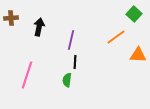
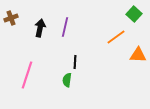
brown cross: rotated 16 degrees counterclockwise
black arrow: moved 1 px right, 1 px down
purple line: moved 6 px left, 13 px up
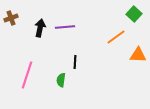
purple line: rotated 72 degrees clockwise
green semicircle: moved 6 px left
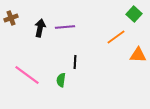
pink line: rotated 72 degrees counterclockwise
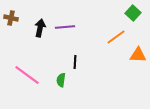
green square: moved 1 px left, 1 px up
brown cross: rotated 32 degrees clockwise
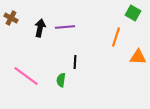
green square: rotated 14 degrees counterclockwise
brown cross: rotated 16 degrees clockwise
orange line: rotated 36 degrees counterclockwise
orange triangle: moved 2 px down
pink line: moved 1 px left, 1 px down
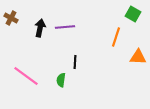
green square: moved 1 px down
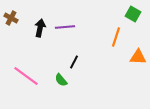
black line: moved 1 px left; rotated 24 degrees clockwise
green semicircle: rotated 48 degrees counterclockwise
